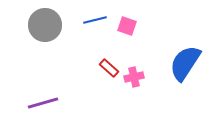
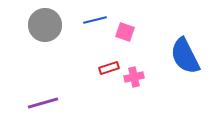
pink square: moved 2 px left, 6 px down
blue semicircle: moved 7 px up; rotated 60 degrees counterclockwise
red rectangle: rotated 60 degrees counterclockwise
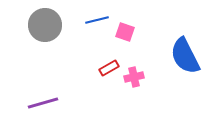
blue line: moved 2 px right
red rectangle: rotated 12 degrees counterclockwise
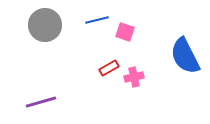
purple line: moved 2 px left, 1 px up
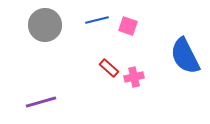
pink square: moved 3 px right, 6 px up
red rectangle: rotated 72 degrees clockwise
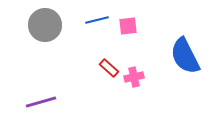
pink square: rotated 24 degrees counterclockwise
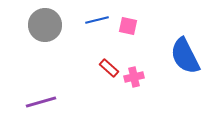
pink square: rotated 18 degrees clockwise
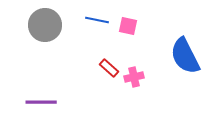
blue line: rotated 25 degrees clockwise
purple line: rotated 16 degrees clockwise
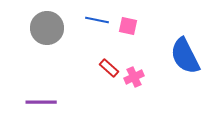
gray circle: moved 2 px right, 3 px down
pink cross: rotated 12 degrees counterclockwise
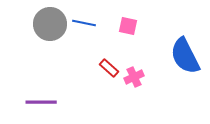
blue line: moved 13 px left, 3 px down
gray circle: moved 3 px right, 4 px up
